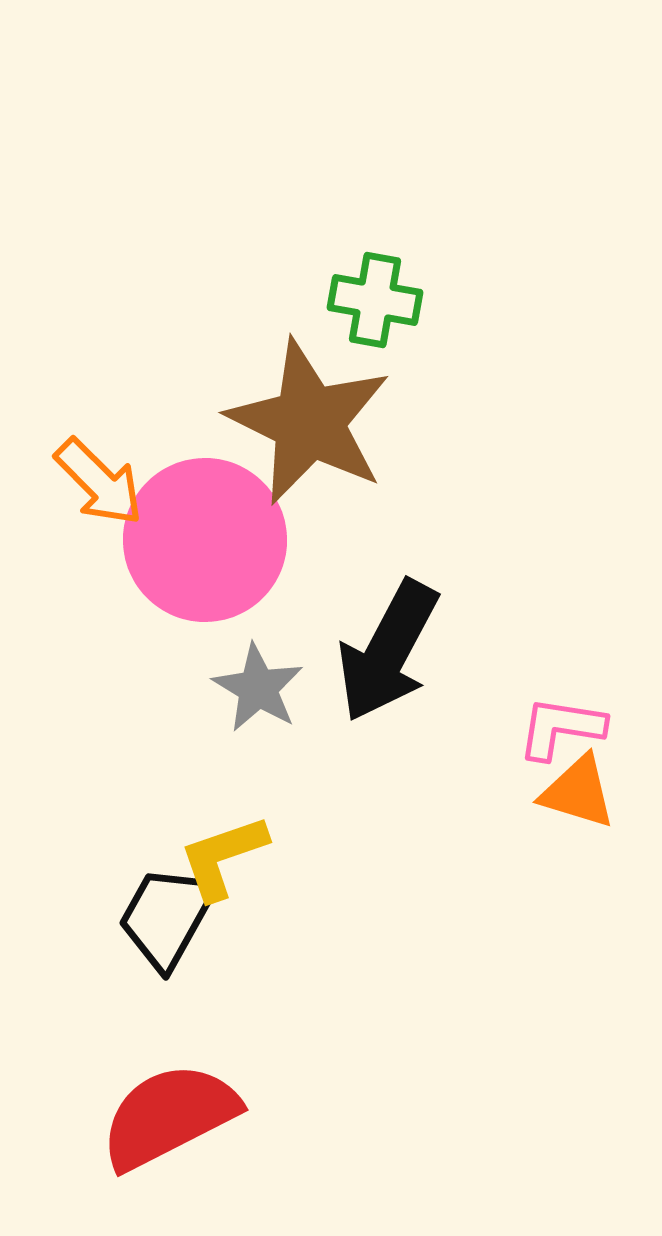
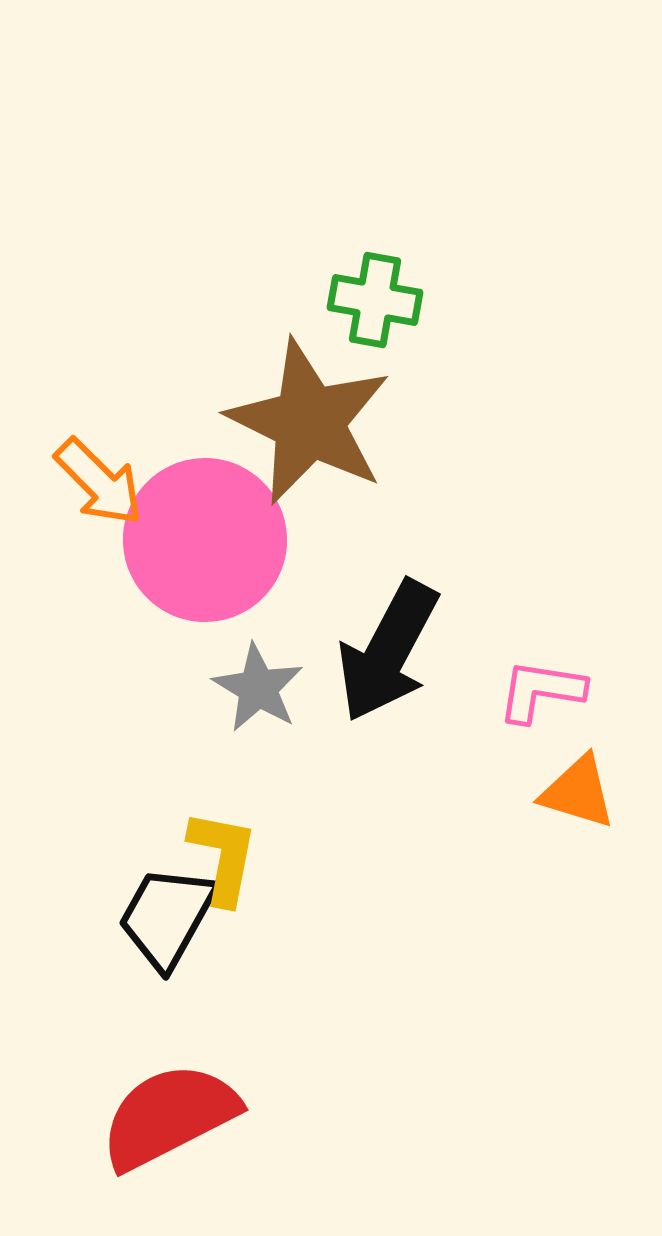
pink L-shape: moved 20 px left, 37 px up
yellow L-shape: rotated 120 degrees clockwise
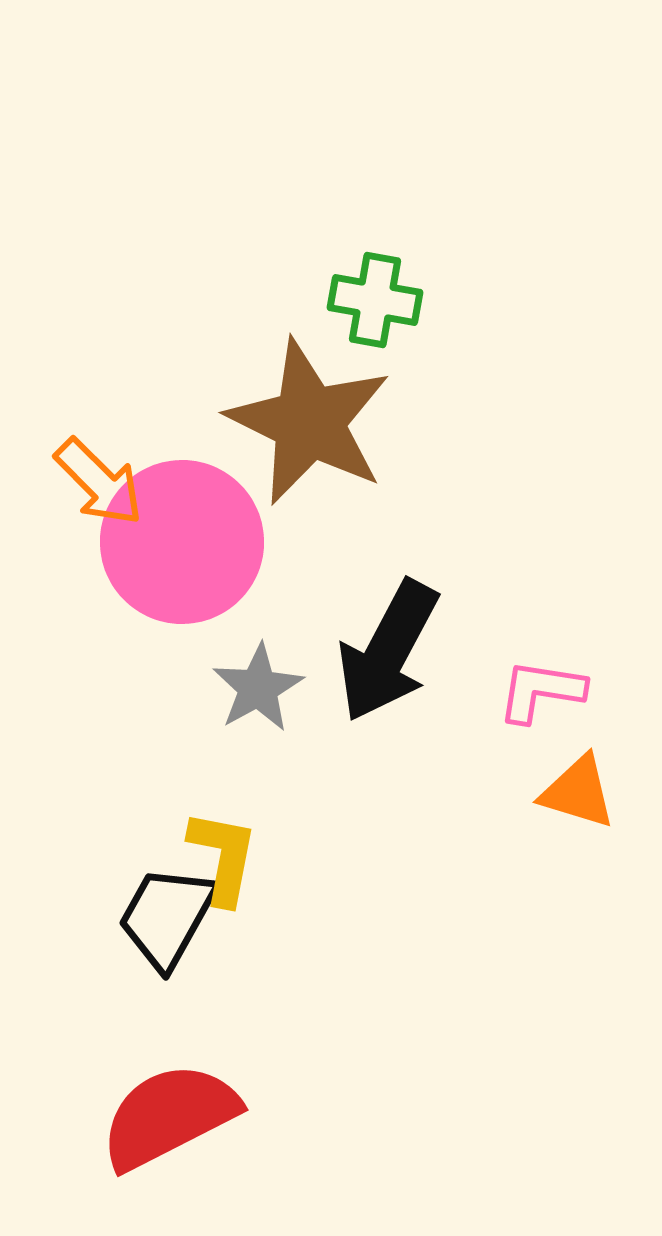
pink circle: moved 23 px left, 2 px down
gray star: rotated 12 degrees clockwise
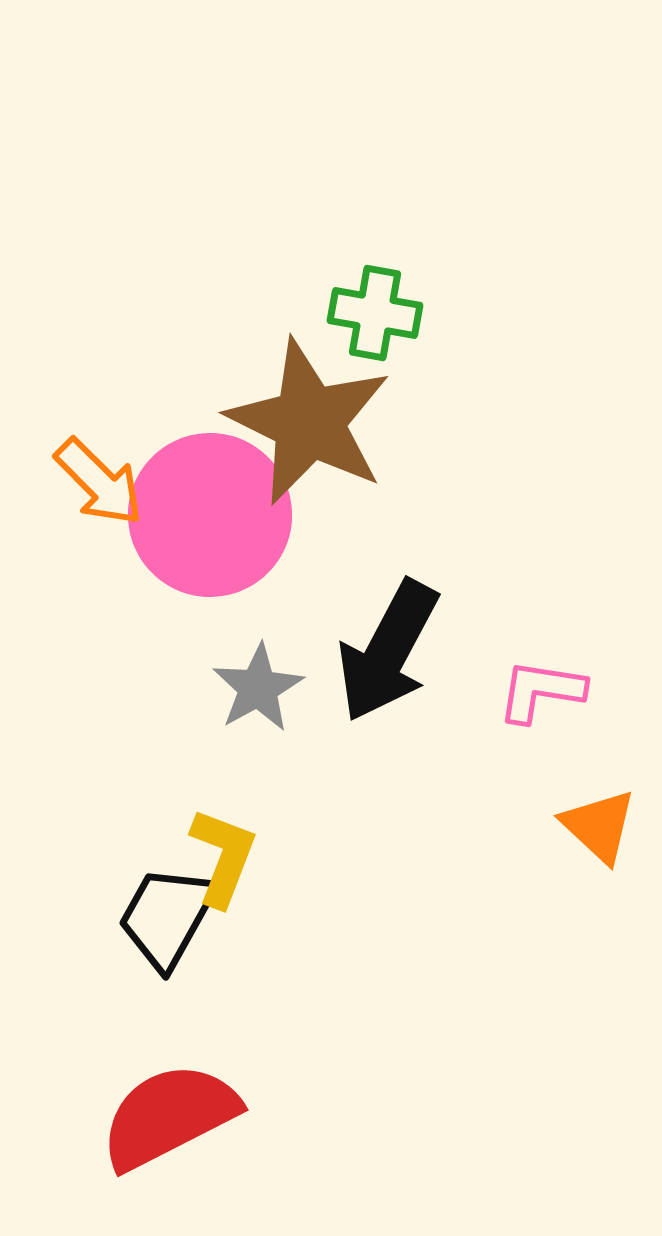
green cross: moved 13 px down
pink circle: moved 28 px right, 27 px up
orange triangle: moved 21 px right, 34 px down; rotated 26 degrees clockwise
yellow L-shape: rotated 10 degrees clockwise
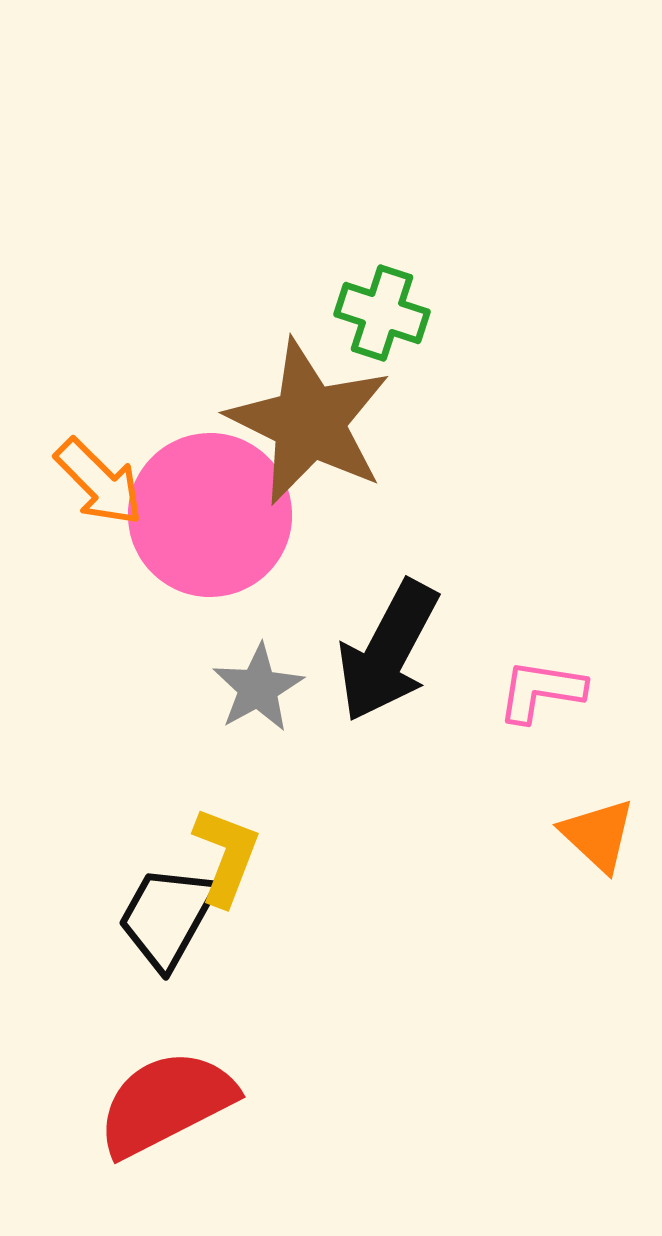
green cross: moved 7 px right; rotated 8 degrees clockwise
orange triangle: moved 1 px left, 9 px down
yellow L-shape: moved 3 px right, 1 px up
red semicircle: moved 3 px left, 13 px up
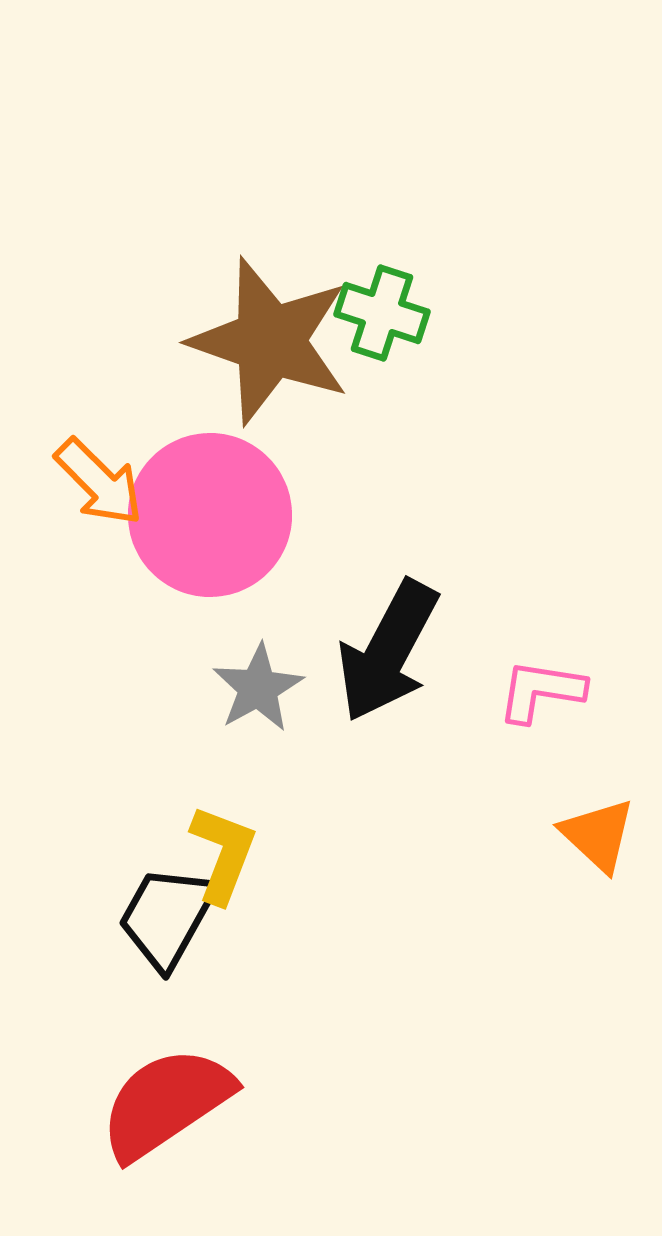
brown star: moved 39 px left, 81 px up; rotated 7 degrees counterclockwise
yellow L-shape: moved 3 px left, 2 px up
red semicircle: rotated 7 degrees counterclockwise
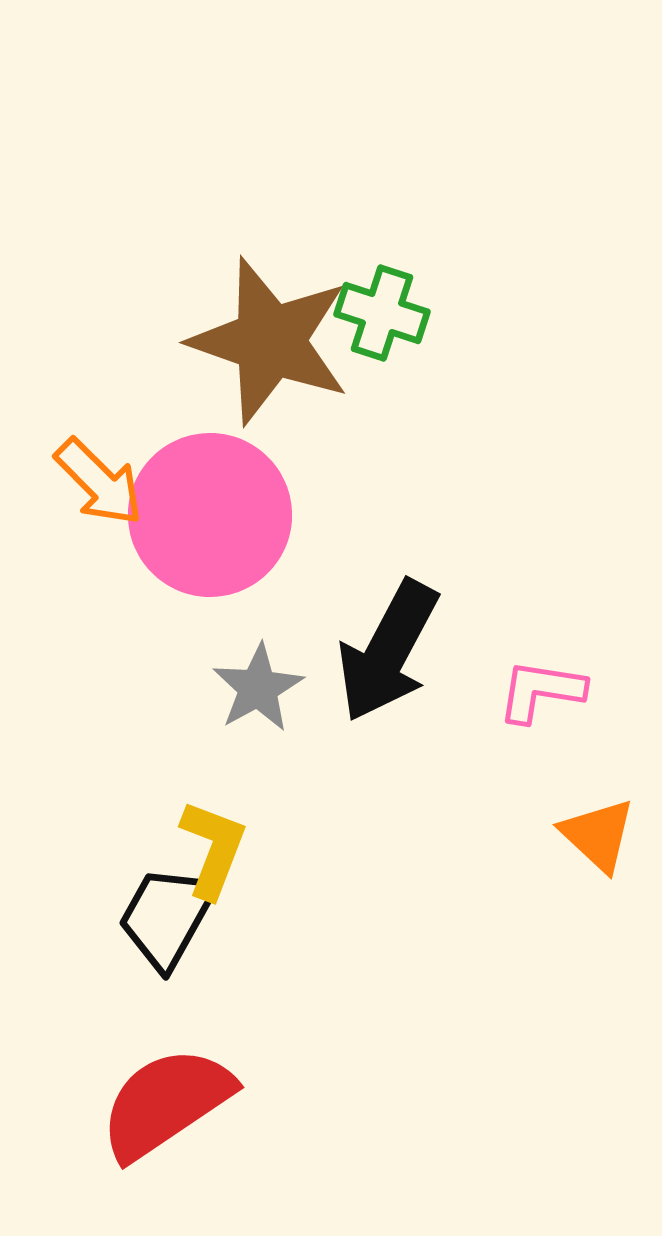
yellow L-shape: moved 10 px left, 5 px up
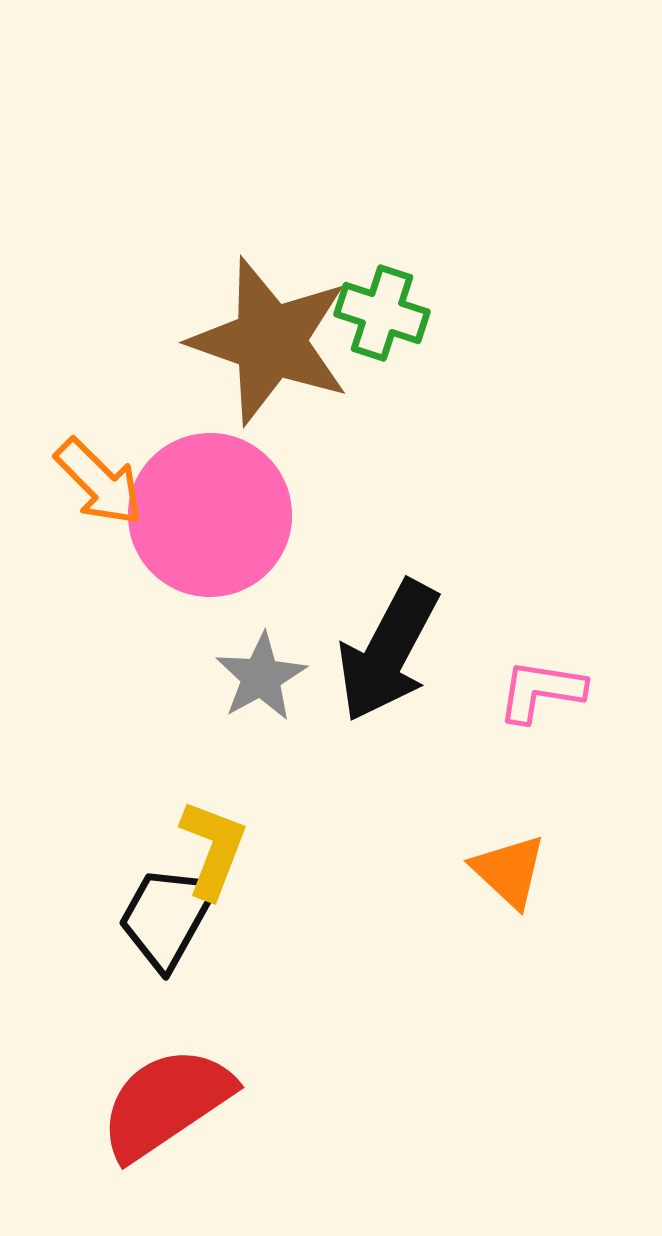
gray star: moved 3 px right, 11 px up
orange triangle: moved 89 px left, 36 px down
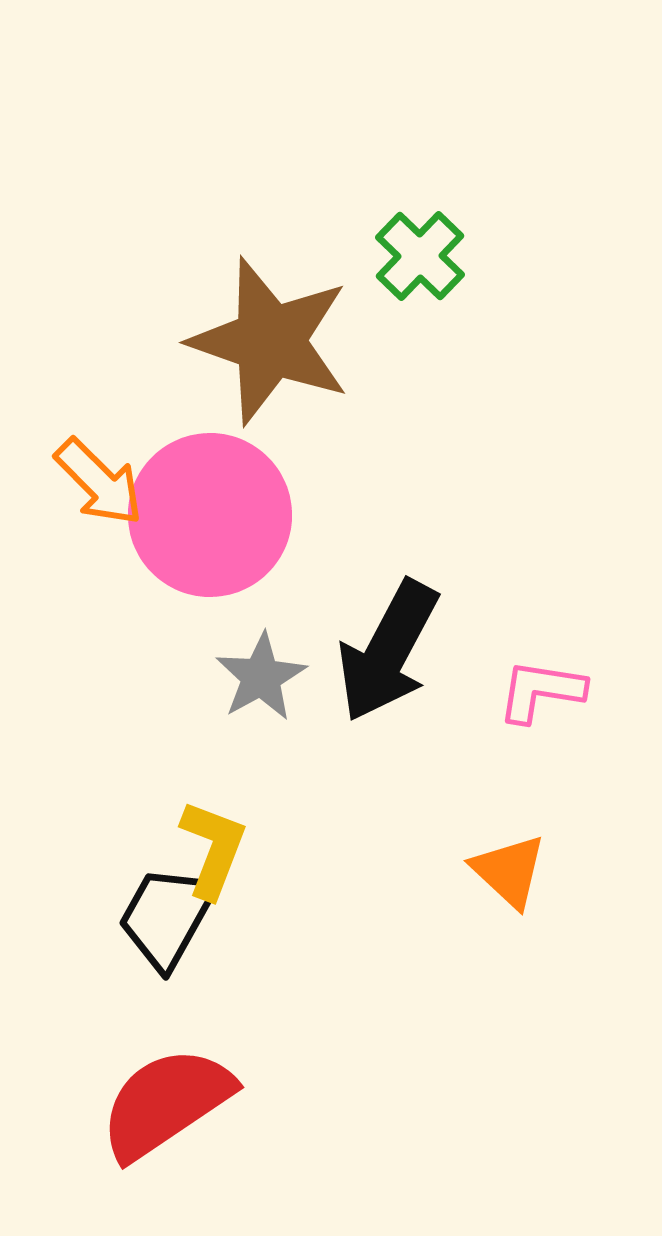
green cross: moved 38 px right, 57 px up; rotated 26 degrees clockwise
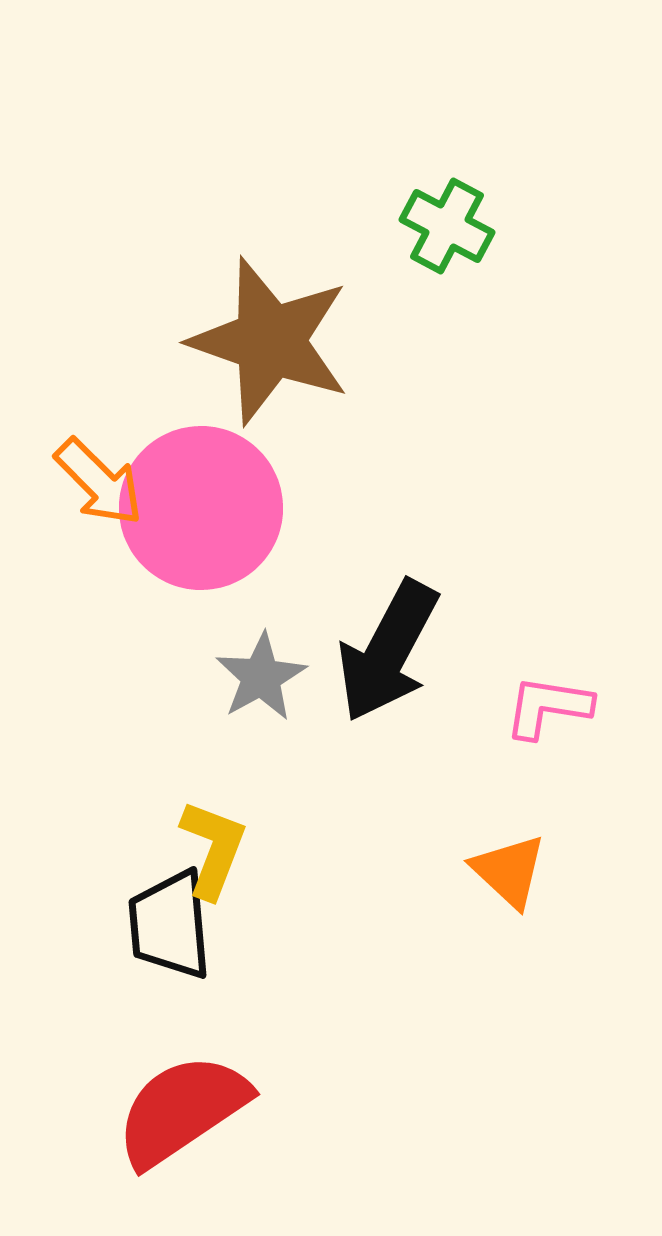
green cross: moved 27 px right, 30 px up; rotated 16 degrees counterclockwise
pink circle: moved 9 px left, 7 px up
pink L-shape: moved 7 px right, 16 px down
black trapezoid: moved 3 px right, 8 px down; rotated 34 degrees counterclockwise
red semicircle: moved 16 px right, 7 px down
